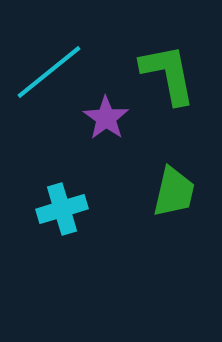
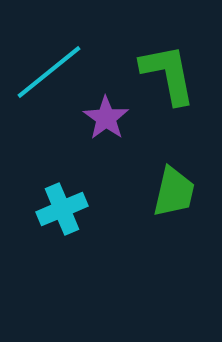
cyan cross: rotated 6 degrees counterclockwise
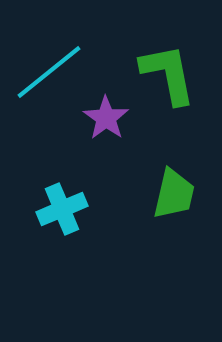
green trapezoid: moved 2 px down
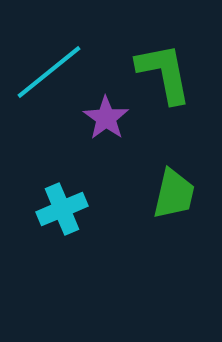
green L-shape: moved 4 px left, 1 px up
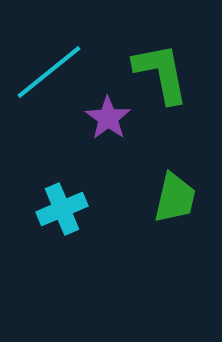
green L-shape: moved 3 px left
purple star: moved 2 px right
green trapezoid: moved 1 px right, 4 px down
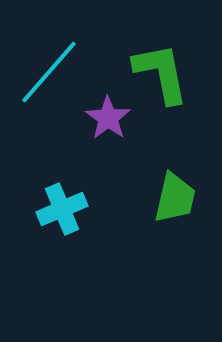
cyan line: rotated 10 degrees counterclockwise
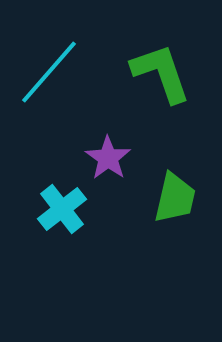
green L-shape: rotated 8 degrees counterclockwise
purple star: moved 40 px down
cyan cross: rotated 15 degrees counterclockwise
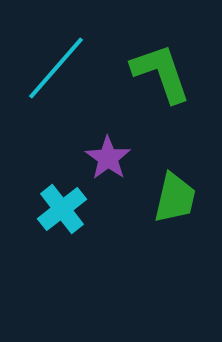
cyan line: moved 7 px right, 4 px up
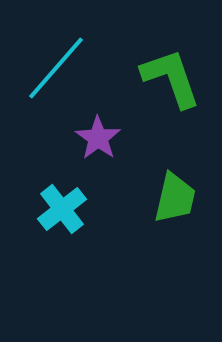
green L-shape: moved 10 px right, 5 px down
purple star: moved 10 px left, 20 px up
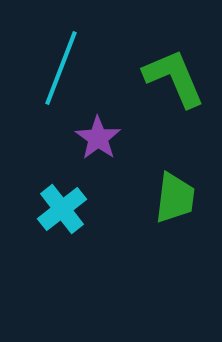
cyan line: moved 5 px right; rotated 20 degrees counterclockwise
green L-shape: moved 3 px right; rotated 4 degrees counterclockwise
green trapezoid: rotated 6 degrees counterclockwise
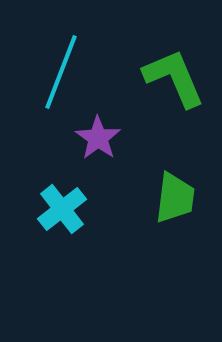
cyan line: moved 4 px down
